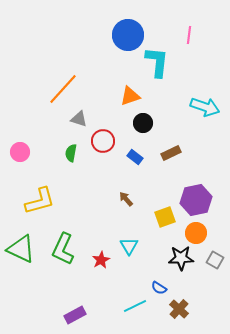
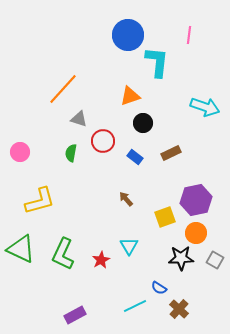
green L-shape: moved 5 px down
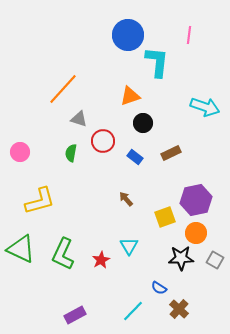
cyan line: moved 2 px left, 5 px down; rotated 20 degrees counterclockwise
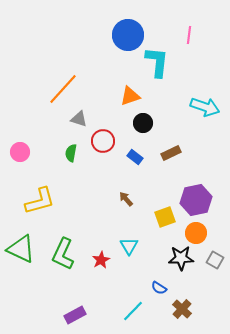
brown cross: moved 3 px right
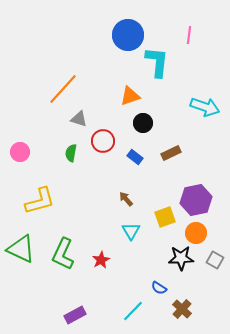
cyan triangle: moved 2 px right, 15 px up
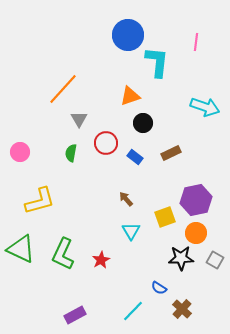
pink line: moved 7 px right, 7 px down
gray triangle: rotated 42 degrees clockwise
red circle: moved 3 px right, 2 px down
